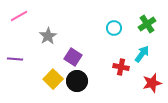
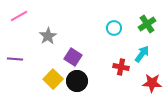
red star: rotated 18 degrees clockwise
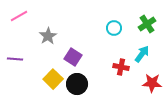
black circle: moved 3 px down
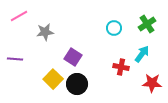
gray star: moved 3 px left, 4 px up; rotated 24 degrees clockwise
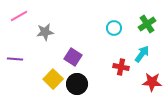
red star: moved 1 px up
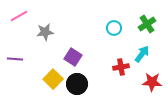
red cross: rotated 21 degrees counterclockwise
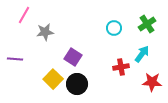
pink line: moved 5 px right, 1 px up; rotated 30 degrees counterclockwise
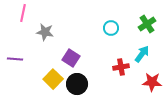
pink line: moved 1 px left, 2 px up; rotated 18 degrees counterclockwise
cyan circle: moved 3 px left
gray star: rotated 18 degrees clockwise
purple square: moved 2 px left, 1 px down
